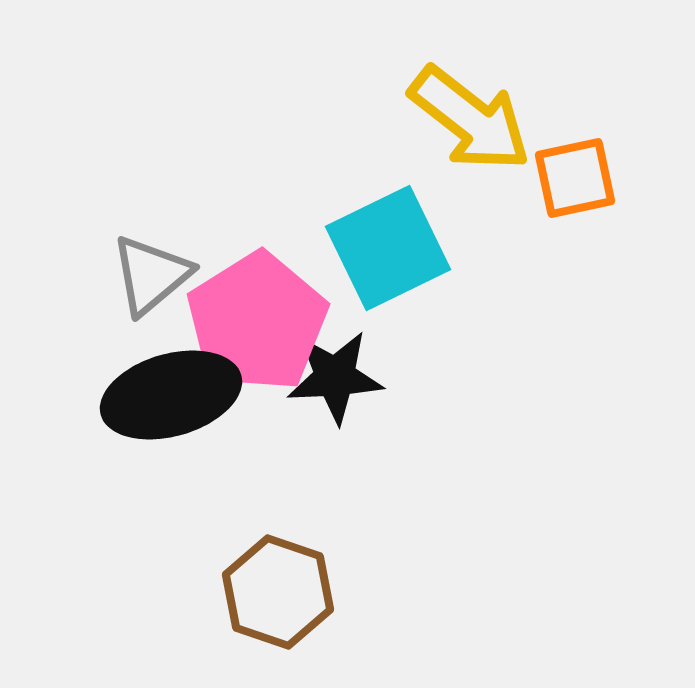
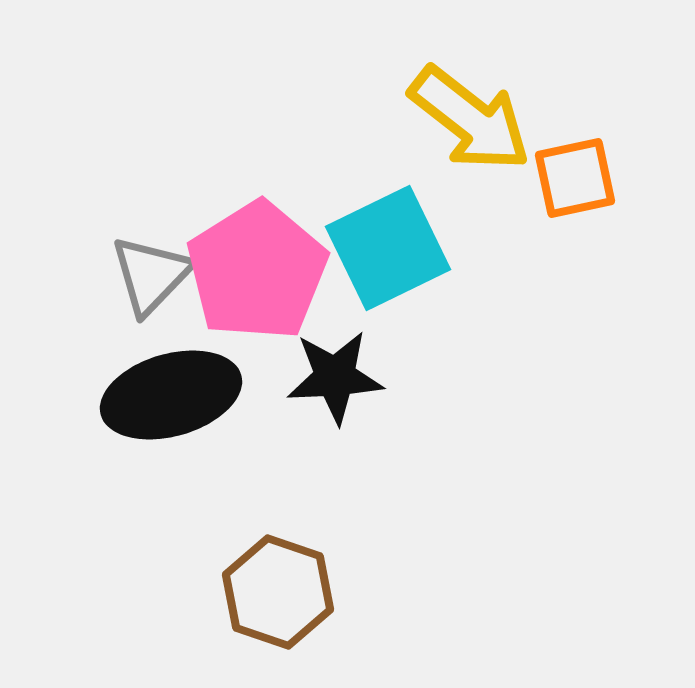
gray triangle: rotated 6 degrees counterclockwise
pink pentagon: moved 51 px up
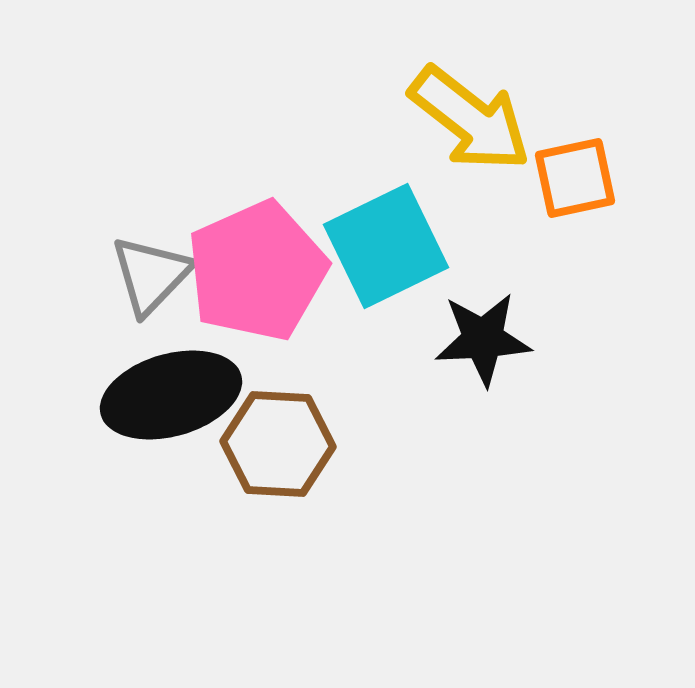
cyan square: moved 2 px left, 2 px up
pink pentagon: rotated 8 degrees clockwise
black star: moved 148 px right, 38 px up
brown hexagon: moved 148 px up; rotated 16 degrees counterclockwise
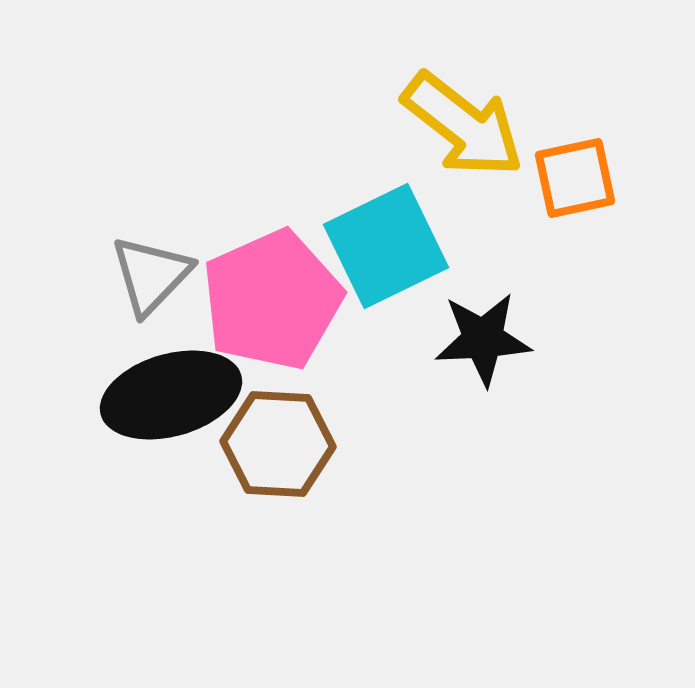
yellow arrow: moved 7 px left, 6 px down
pink pentagon: moved 15 px right, 29 px down
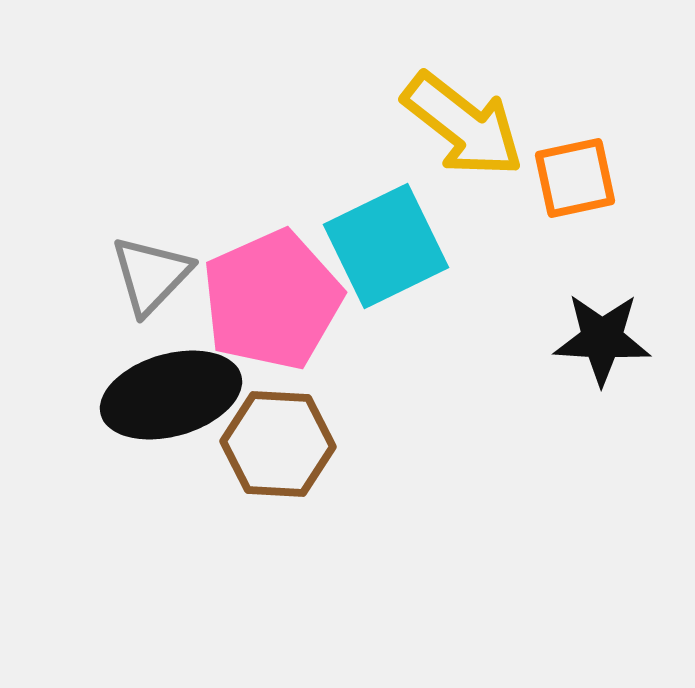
black star: moved 119 px right; rotated 6 degrees clockwise
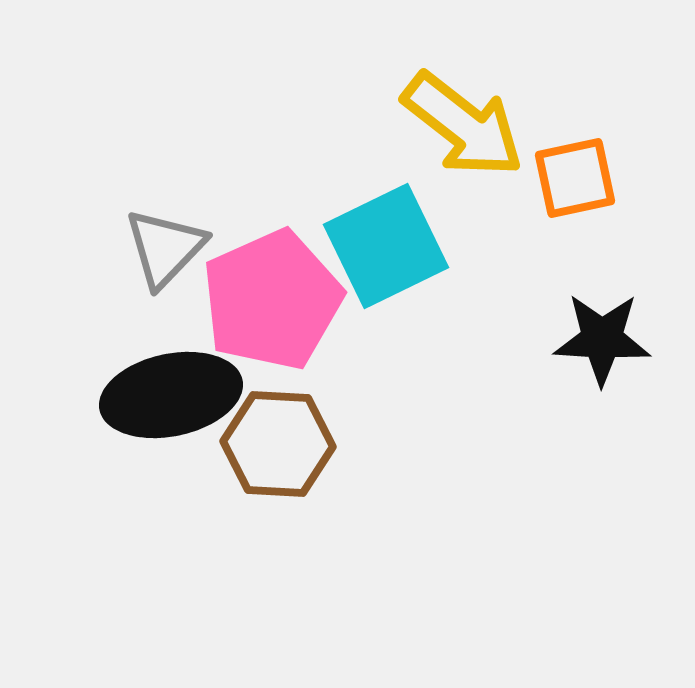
gray triangle: moved 14 px right, 27 px up
black ellipse: rotated 4 degrees clockwise
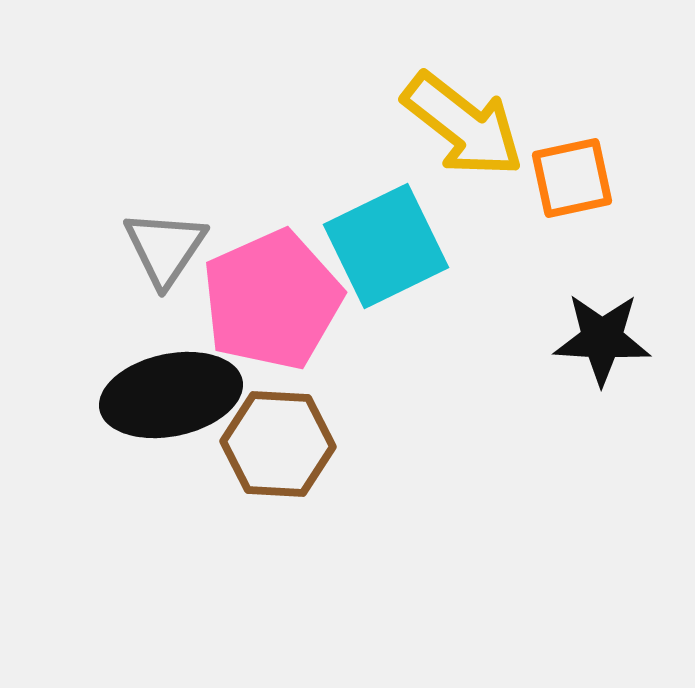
orange square: moved 3 px left
gray triangle: rotated 10 degrees counterclockwise
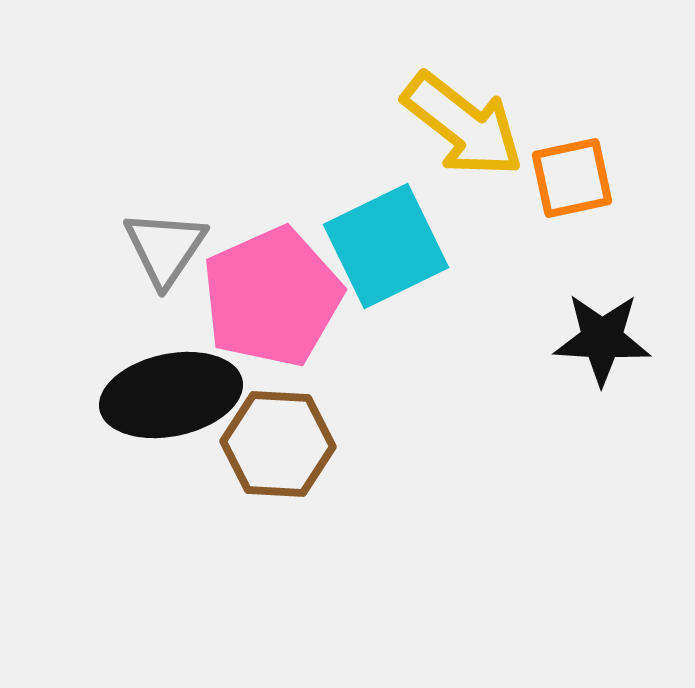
pink pentagon: moved 3 px up
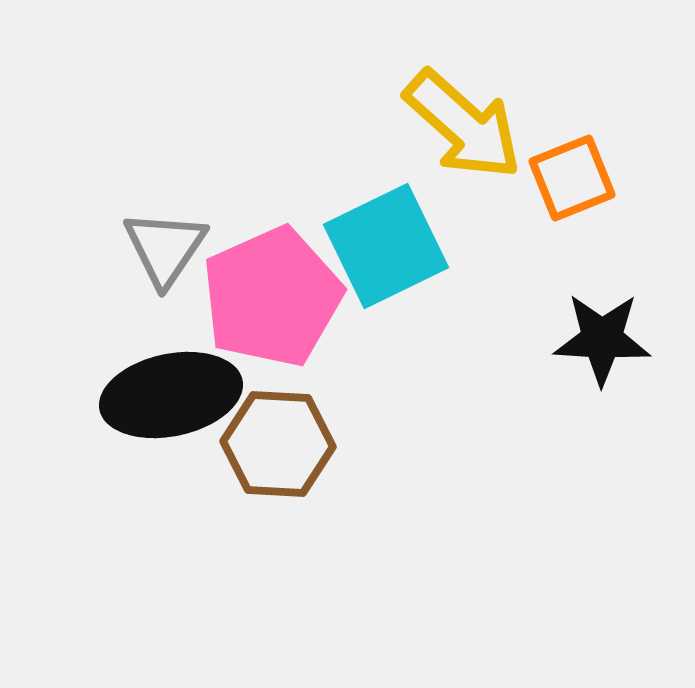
yellow arrow: rotated 4 degrees clockwise
orange square: rotated 10 degrees counterclockwise
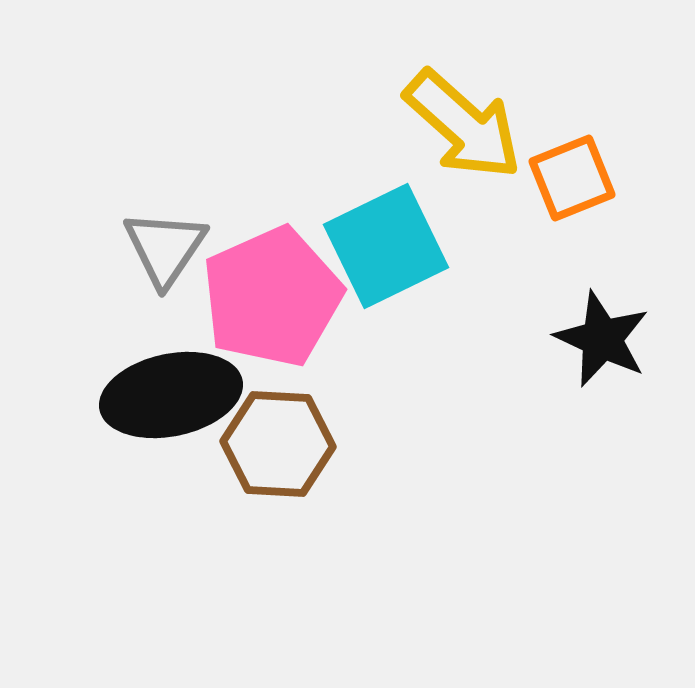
black star: rotated 22 degrees clockwise
